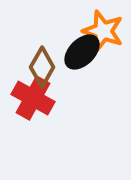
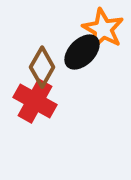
orange star: moved 2 px up; rotated 9 degrees clockwise
red cross: moved 2 px right, 3 px down
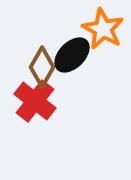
black ellipse: moved 10 px left, 3 px down
red cross: rotated 9 degrees clockwise
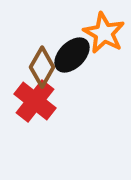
orange star: moved 1 px right, 4 px down
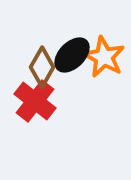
orange star: moved 24 px down
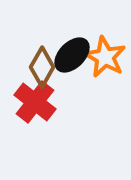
orange star: moved 1 px right
red cross: moved 1 px down
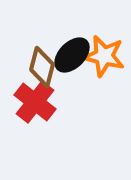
orange star: moved 1 px left, 1 px up; rotated 15 degrees counterclockwise
brown diamond: rotated 15 degrees counterclockwise
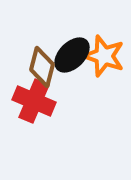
orange star: rotated 6 degrees clockwise
red cross: moved 1 px left, 1 px up; rotated 15 degrees counterclockwise
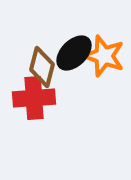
black ellipse: moved 2 px right, 2 px up
red cross: moved 3 px up; rotated 27 degrees counterclockwise
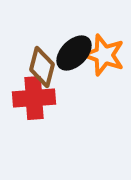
orange star: moved 1 px up
